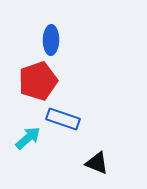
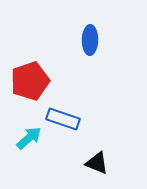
blue ellipse: moved 39 px right
red pentagon: moved 8 px left
cyan arrow: moved 1 px right
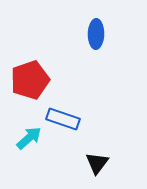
blue ellipse: moved 6 px right, 6 px up
red pentagon: moved 1 px up
black triangle: rotated 45 degrees clockwise
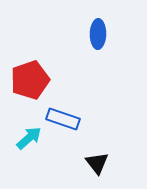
blue ellipse: moved 2 px right
black triangle: rotated 15 degrees counterclockwise
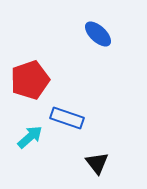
blue ellipse: rotated 48 degrees counterclockwise
blue rectangle: moved 4 px right, 1 px up
cyan arrow: moved 1 px right, 1 px up
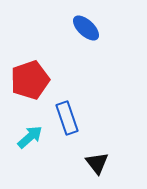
blue ellipse: moved 12 px left, 6 px up
blue rectangle: rotated 52 degrees clockwise
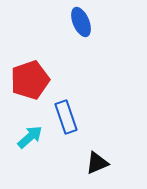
blue ellipse: moved 5 px left, 6 px up; rotated 24 degrees clockwise
blue rectangle: moved 1 px left, 1 px up
black triangle: rotated 45 degrees clockwise
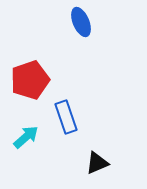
cyan arrow: moved 4 px left
